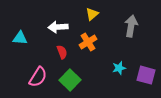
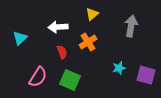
cyan triangle: rotated 49 degrees counterclockwise
green square: rotated 20 degrees counterclockwise
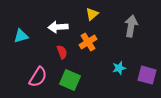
cyan triangle: moved 1 px right, 2 px up; rotated 28 degrees clockwise
purple square: moved 1 px right
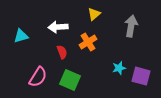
yellow triangle: moved 2 px right
purple square: moved 6 px left, 1 px down
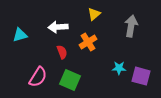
cyan triangle: moved 1 px left, 1 px up
cyan star: rotated 16 degrees clockwise
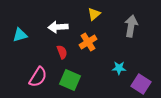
purple square: moved 8 px down; rotated 18 degrees clockwise
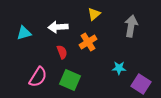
cyan triangle: moved 4 px right, 2 px up
